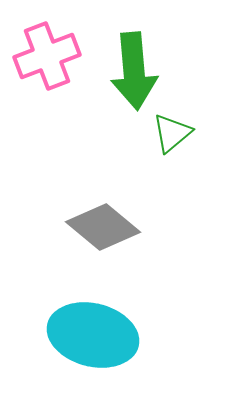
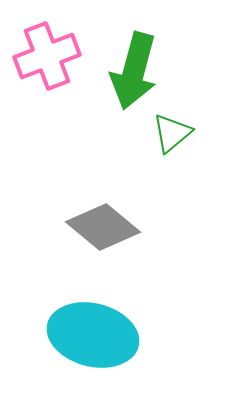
green arrow: rotated 20 degrees clockwise
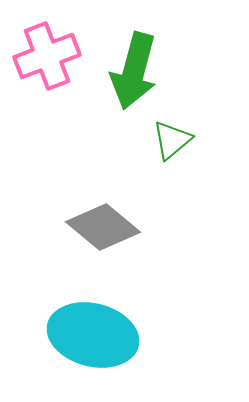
green triangle: moved 7 px down
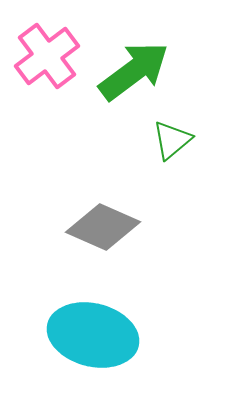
pink cross: rotated 16 degrees counterclockwise
green arrow: rotated 142 degrees counterclockwise
gray diamond: rotated 16 degrees counterclockwise
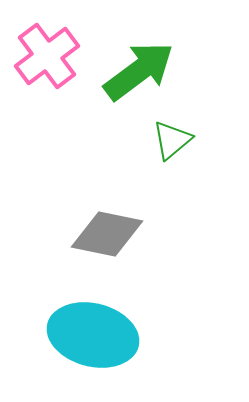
green arrow: moved 5 px right
gray diamond: moved 4 px right, 7 px down; rotated 12 degrees counterclockwise
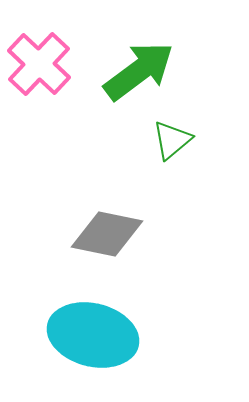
pink cross: moved 8 px left, 8 px down; rotated 10 degrees counterclockwise
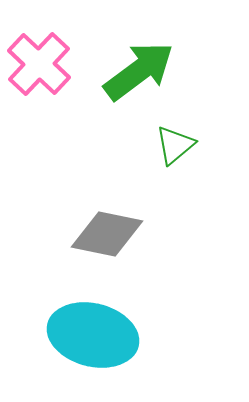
green triangle: moved 3 px right, 5 px down
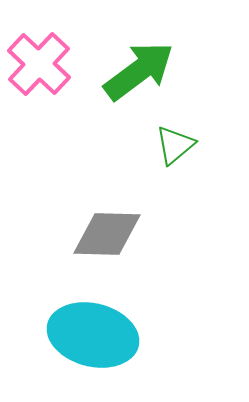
gray diamond: rotated 10 degrees counterclockwise
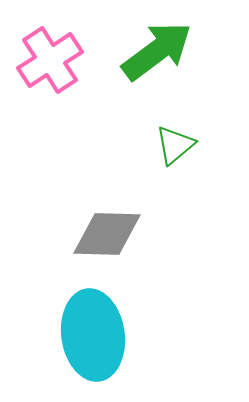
pink cross: moved 11 px right, 4 px up; rotated 14 degrees clockwise
green arrow: moved 18 px right, 20 px up
cyan ellipse: rotated 68 degrees clockwise
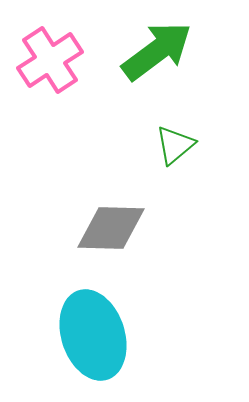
gray diamond: moved 4 px right, 6 px up
cyan ellipse: rotated 10 degrees counterclockwise
